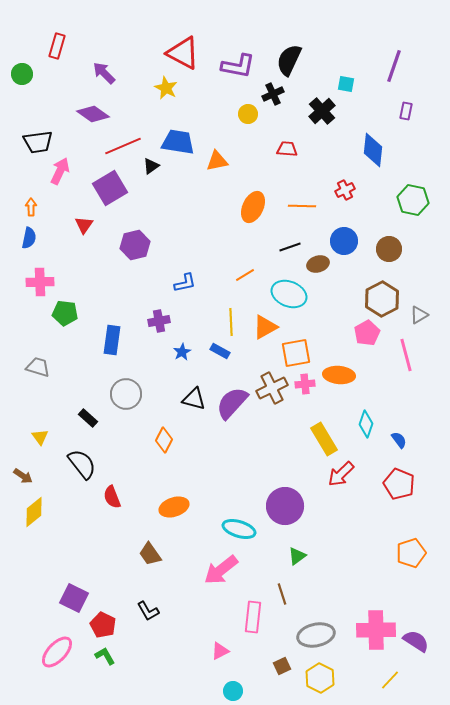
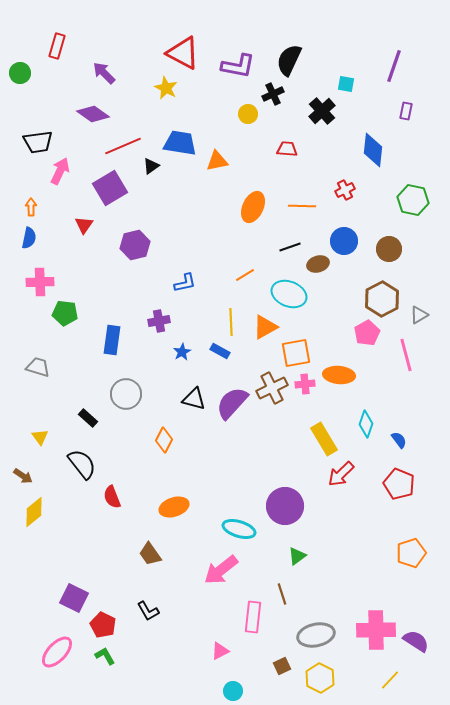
green circle at (22, 74): moved 2 px left, 1 px up
blue trapezoid at (178, 142): moved 2 px right, 1 px down
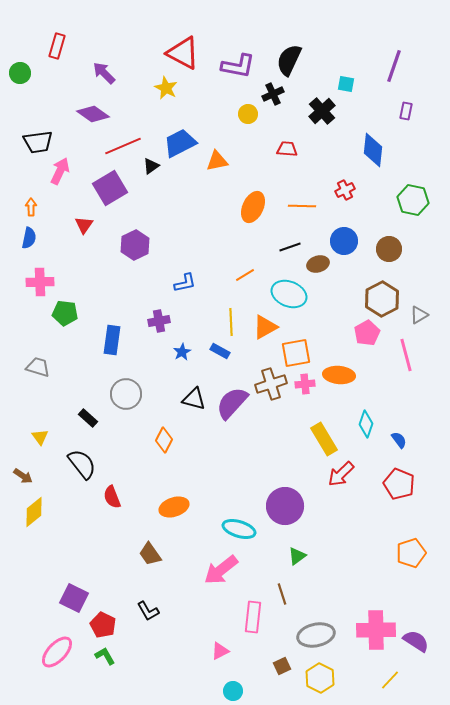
blue trapezoid at (180, 143): rotated 36 degrees counterclockwise
purple hexagon at (135, 245): rotated 12 degrees counterclockwise
brown cross at (272, 388): moved 1 px left, 4 px up; rotated 8 degrees clockwise
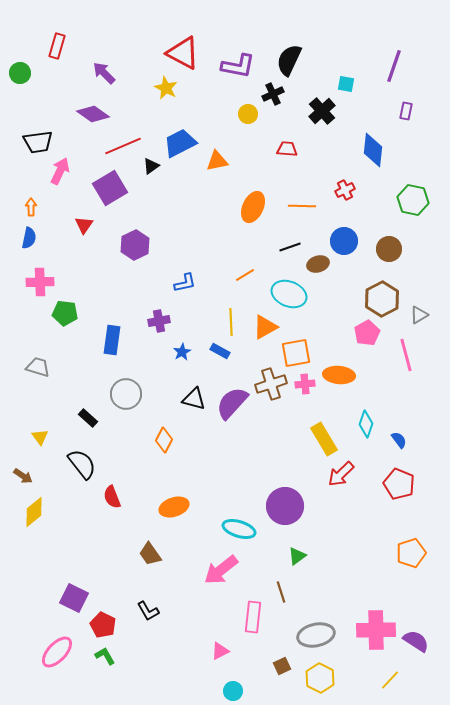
brown line at (282, 594): moved 1 px left, 2 px up
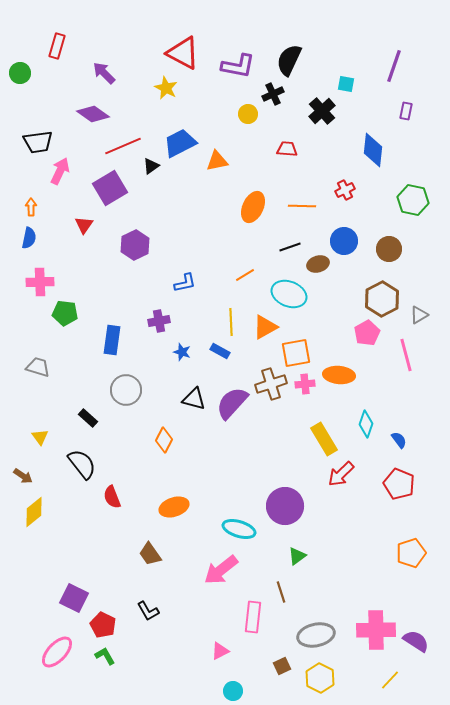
blue star at (182, 352): rotated 24 degrees counterclockwise
gray circle at (126, 394): moved 4 px up
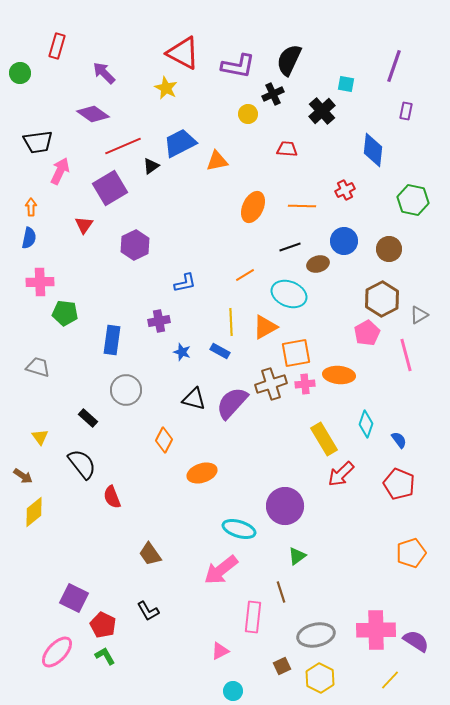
orange ellipse at (174, 507): moved 28 px right, 34 px up
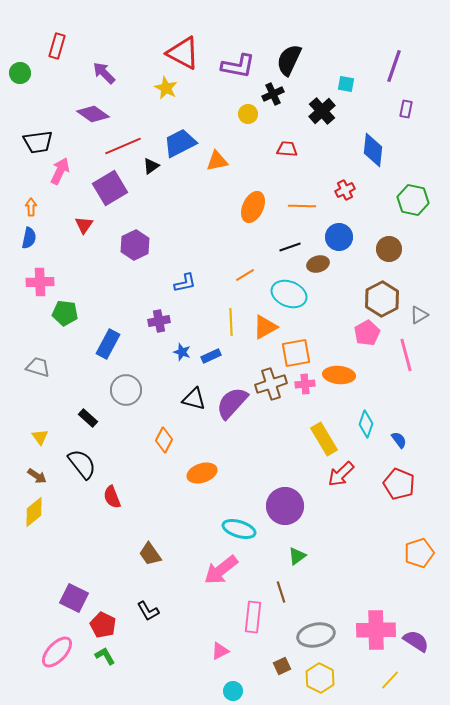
purple rectangle at (406, 111): moved 2 px up
blue circle at (344, 241): moved 5 px left, 4 px up
blue rectangle at (112, 340): moved 4 px left, 4 px down; rotated 20 degrees clockwise
blue rectangle at (220, 351): moved 9 px left, 5 px down; rotated 54 degrees counterclockwise
brown arrow at (23, 476): moved 14 px right
orange pentagon at (411, 553): moved 8 px right
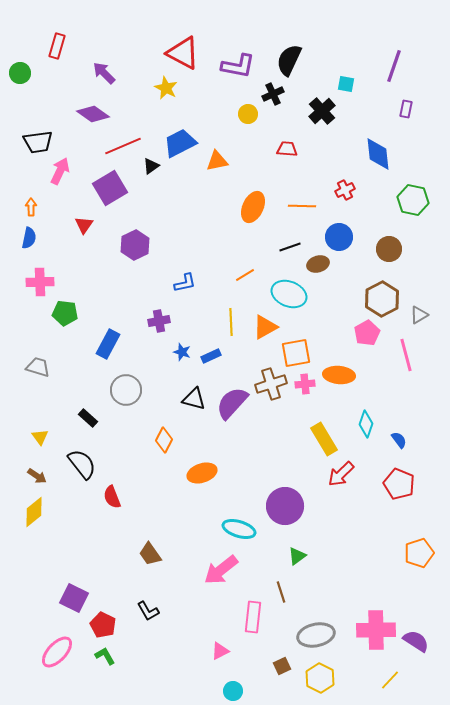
blue diamond at (373, 150): moved 5 px right, 4 px down; rotated 12 degrees counterclockwise
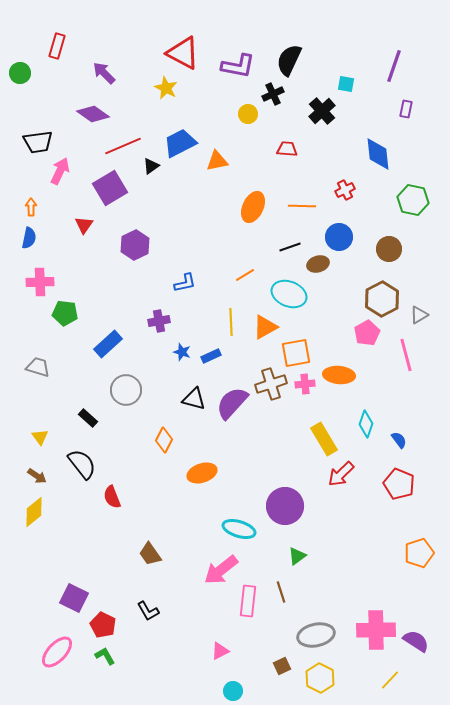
blue rectangle at (108, 344): rotated 20 degrees clockwise
pink rectangle at (253, 617): moved 5 px left, 16 px up
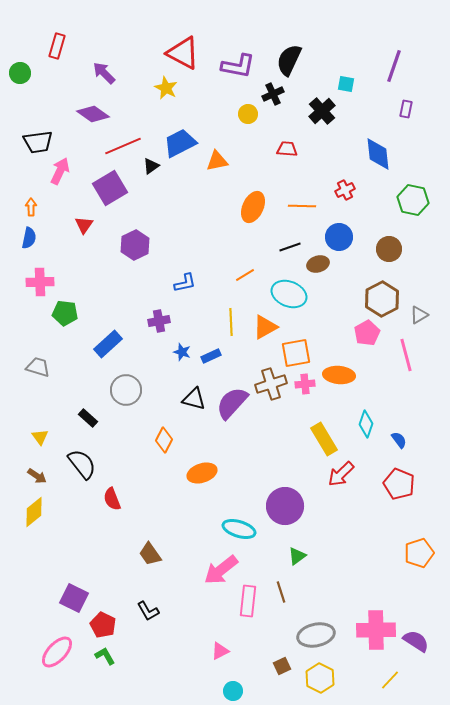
red semicircle at (112, 497): moved 2 px down
